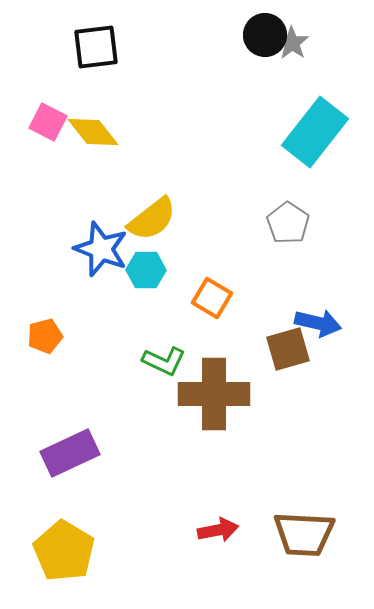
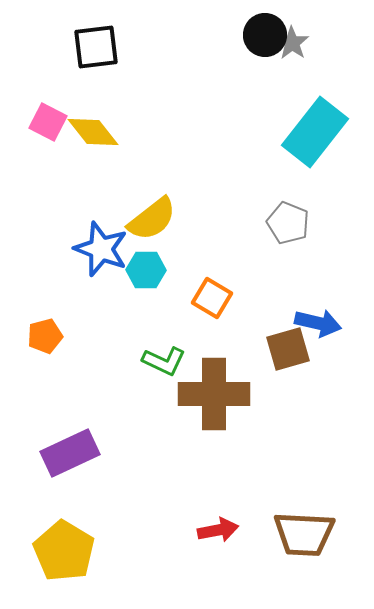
gray pentagon: rotated 12 degrees counterclockwise
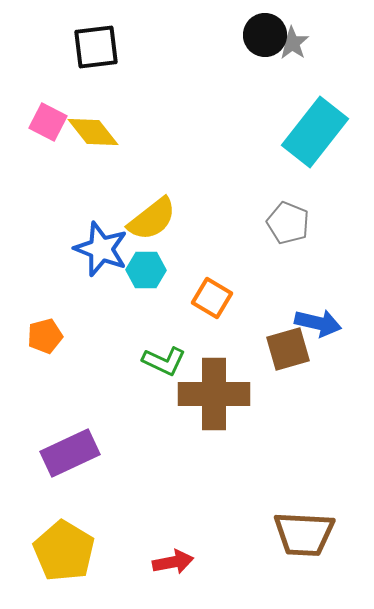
red arrow: moved 45 px left, 32 px down
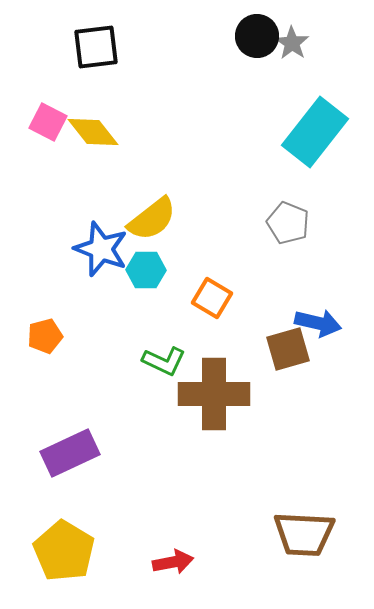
black circle: moved 8 px left, 1 px down
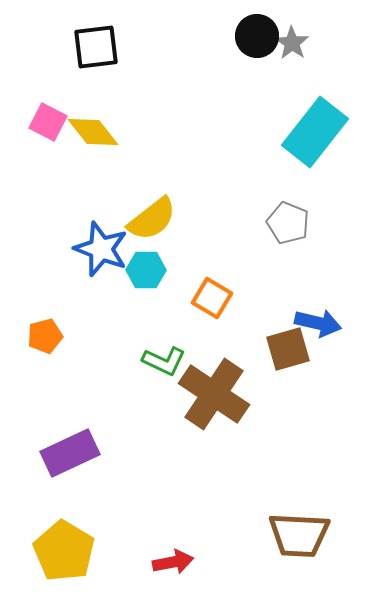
brown cross: rotated 34 degrees clockwise
brown trapezoid: moved 5 px left, 1 px down
